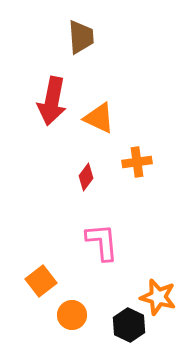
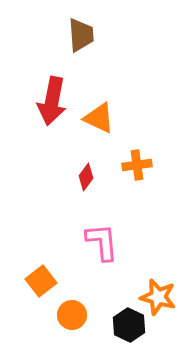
brown trapezoid: moved 2 px up
orange cross: moved 3 px down
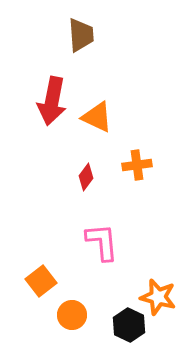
orange triangle: moved 2 px left, 1 px up
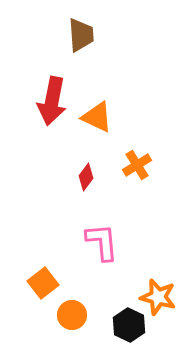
orange cross: rotated 24 degrees counterclockwise
orange square: moved 2 px right, 2 px down
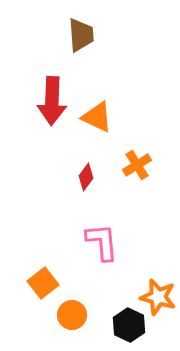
red arrow: rotated 9 degrees counterclockwise
